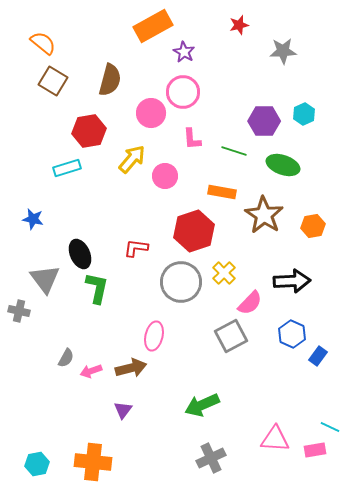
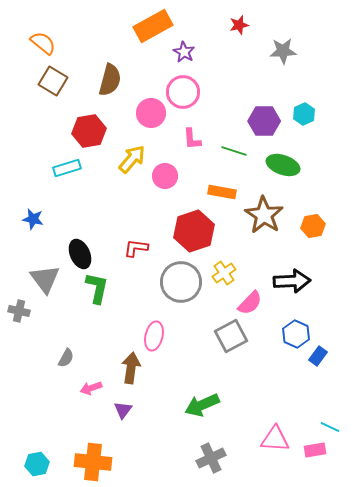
yellow cross at (224, 273): rotated 10 degrees clockwise
blue hexagon at (292, 334): moved 4 px right
brown arrow at (131, 368): rotated 68 degrees counterclockwise
pink arrow at (91, 371): moved 17 px down
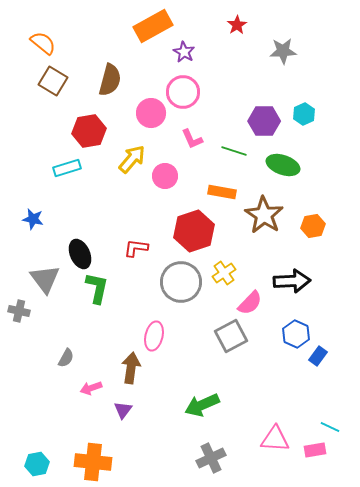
red star at (239, 25): moved 2 px left; rotated 18 degrees counterclockwise
pink L-shape at (192, 139): rotated 20 degrees counterclockwise
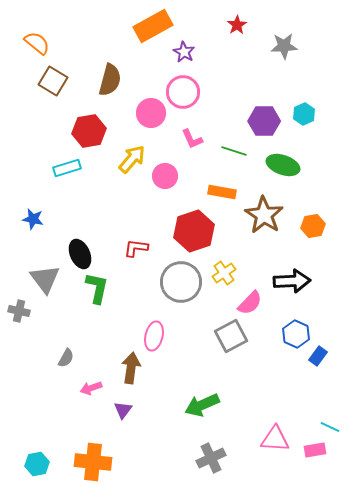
orange semicircle at (43, 43): moved 6 px left
gray star at (283, 51): moved 1 px right, 5 px up
